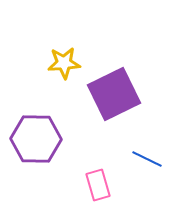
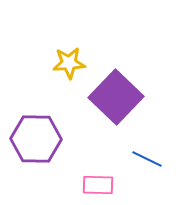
yellow star: moved 5 px right
purple square: moved 2 px right, 3 px down; rotated 20 degrees counterclockwise
pink rectangle: rotated 72 degrees counterclockwise
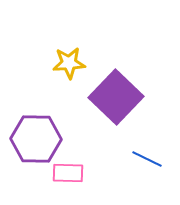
pink rectangle: moved 30 px left, 12 px up
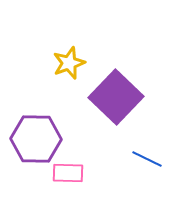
yellow star: rotated 16 degrees counterclockwise
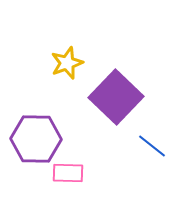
yellow star: moved 2 px left
blue line: moved 5 px right, 13 px up; rotated 12 degrees clockwise
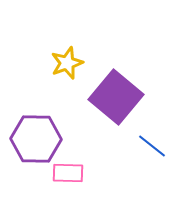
purple square: rotated 4 degrees counterclockwise
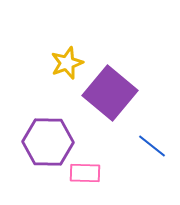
purple square: moved 6 px left, 4 px up
purple hexagon: moved 12 px right, 3 px down
pink rectangle: moved 17 px right
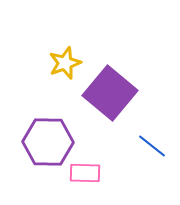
yellow star: moved 2 px left
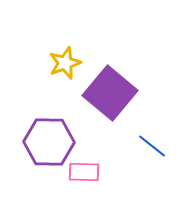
purple hexagon: moved 1 px right
pink rectangle: moved 1 px left, 1 px up
